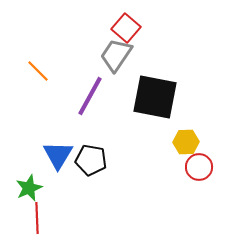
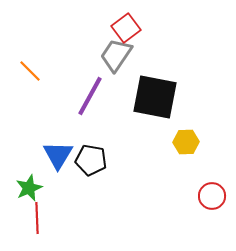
red square: rotated 12 degrees clockwise
orange line: moved 8 px left
red circle: moved 13 px right, 29 px down
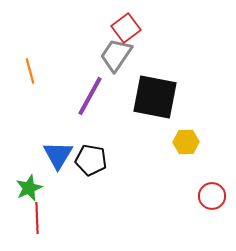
orange line: rotated 30 degrees clockwise
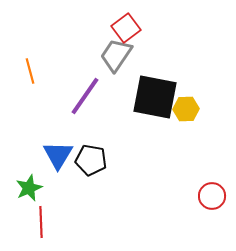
purple line: moved 5 px left; rotated 6 degrees clockwise
yellow hexagon: moved 33 px up
red line: moved 4 px right, 4 px down
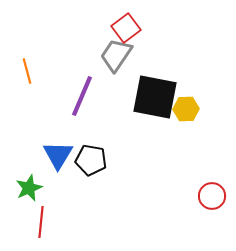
orange line: moved 3 px left
purple line: moved 3 px left; rotated 12 degrees counterclockwise
red line: rotated 8 degrees clockwise
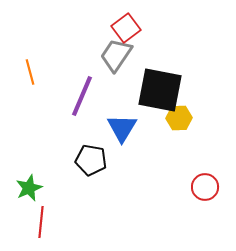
orange line: moved 3 px right, 1 px down
black square: moved 5 px right, 7 px up
yellow hexagon: moved 7 px left, 9 px down
blue triangle: moved 64 px right, 27 px up
red circle: moved 7 px left, 9 px up
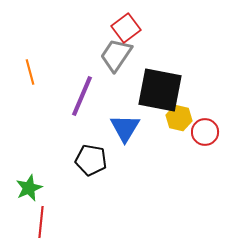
yellow hexagon: rotated 15 degrees clockwise
blue triangle: moved 3 px right
red circle: moved 55 px up
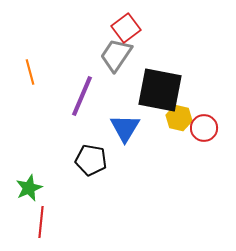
red circle: moved 1 px left, 4 px up
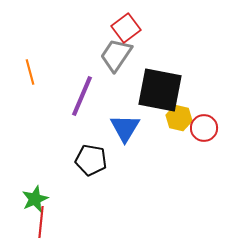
green star: moved 6 px right, 11 px down
